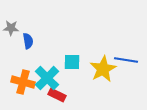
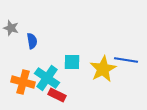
gray star: rotated 14 degrees clockwise
blue semicircle: moved 4 px right
cyan cross: rotated 10 degrees counterclockwise
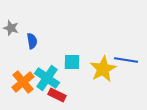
orange cross: rotated 35 degrees clockwise
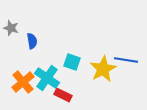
cyan square: rotated 18 degrees clockwise
red rectangle: moved 6 px right
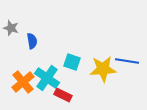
blue line: moved 1 px right, 1 px down
yellow star: rotated 24 degrees clockwise
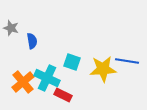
cyan cross: rotated 10 degrees counterclockwise
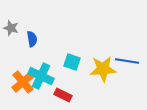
blue semicircle: moved 2 px up
cyan cross: moved 6 px left, 2 px up
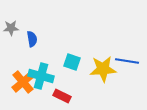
gray star: rotated 21 degrees counterclockwise
cyan cross: rotated 10 degrees counterclockwise
red rectangle: moved 1 px left, 1 px down
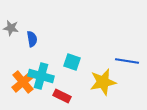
gray star: rotated 14 degrees clockwise
yellow star: moved 13 px down; rotated 8 degrees counterclockwise
